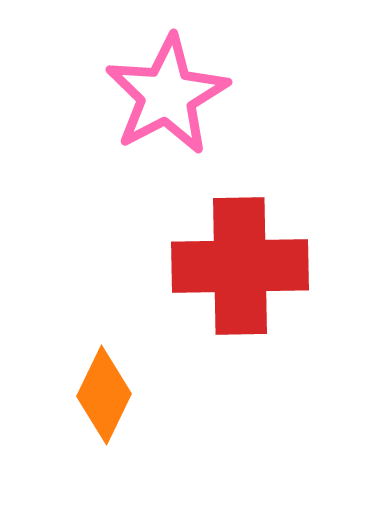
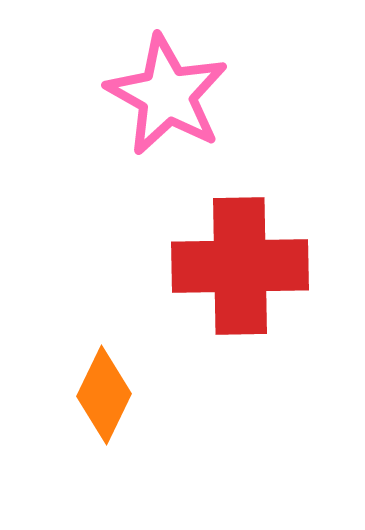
pink star: rotated 15 degrees counterclockwise
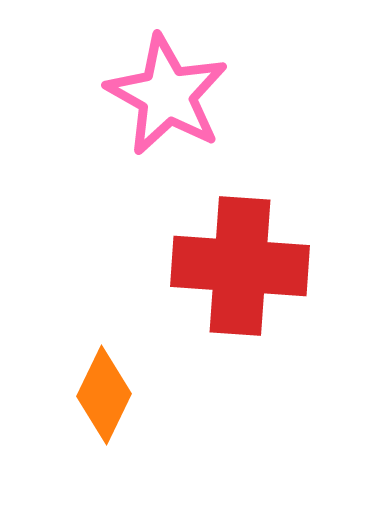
red cross: rotated 5 degrees clockwise
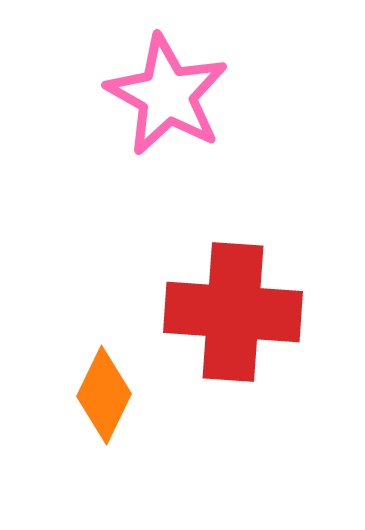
red cross: moved 7 px left, 46 px down
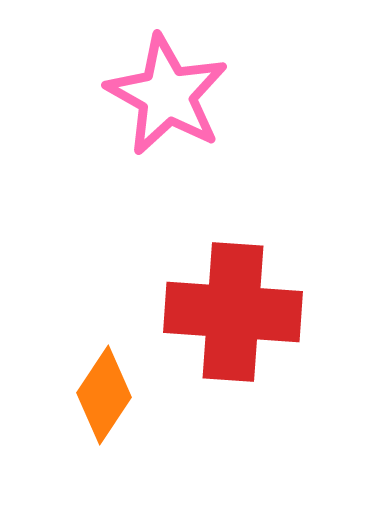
orange diamond: rotated 8 degrees clockwise
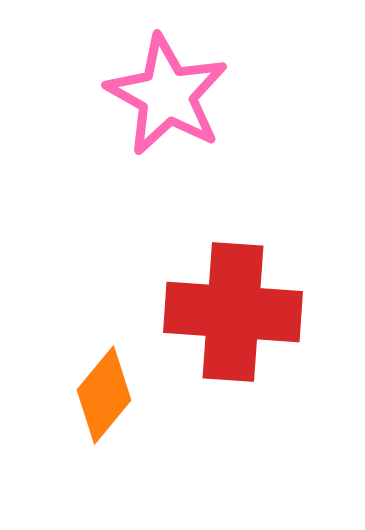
orange diamond: rotated 6 degrees clockwise
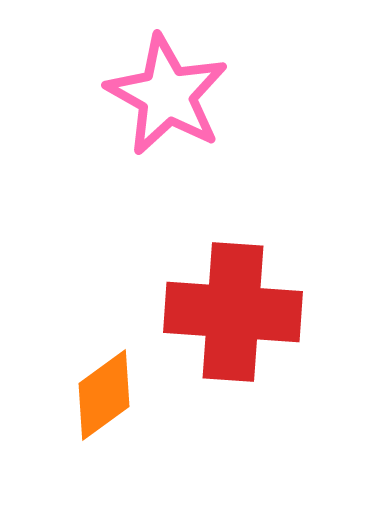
orange diamond: rotated 14 degrees clockwise
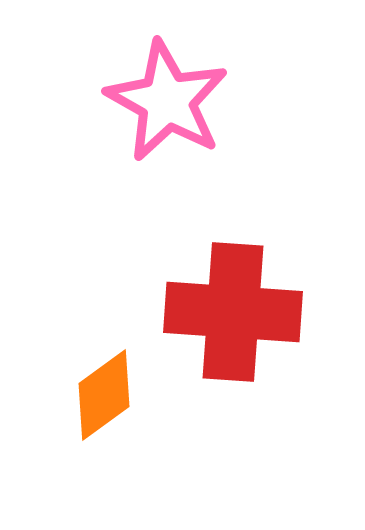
pink star: moved 6 px down
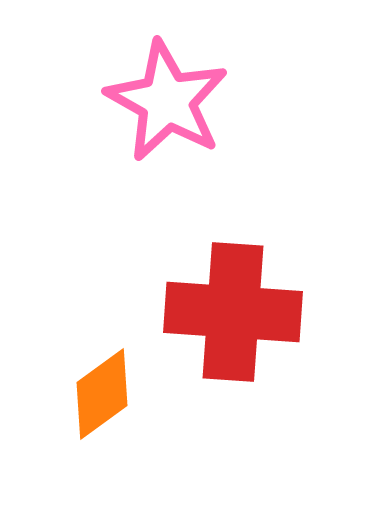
orange diamond: moved 2 px left, 1 px up
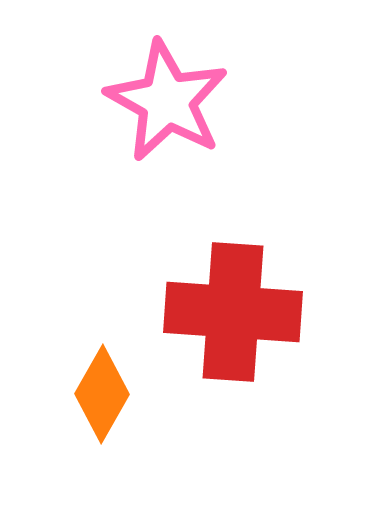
orange diamond: rotated 24 degrees counterclockwise
